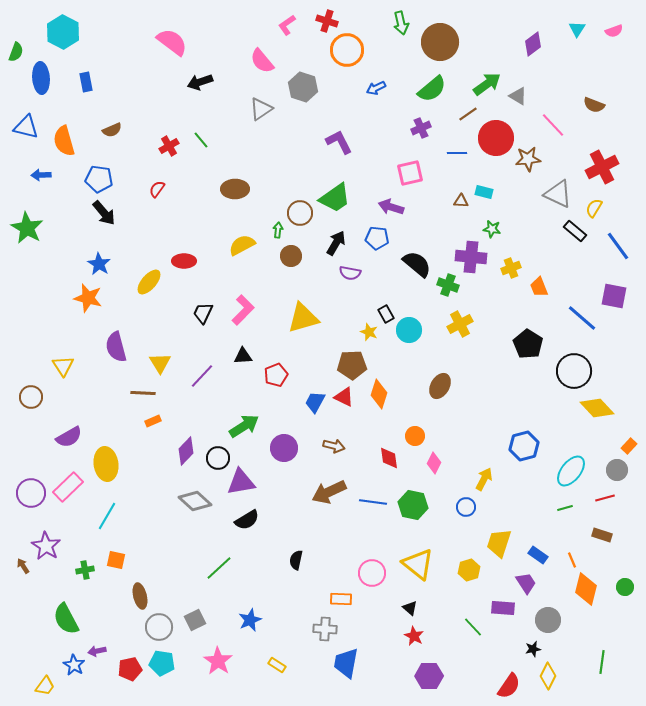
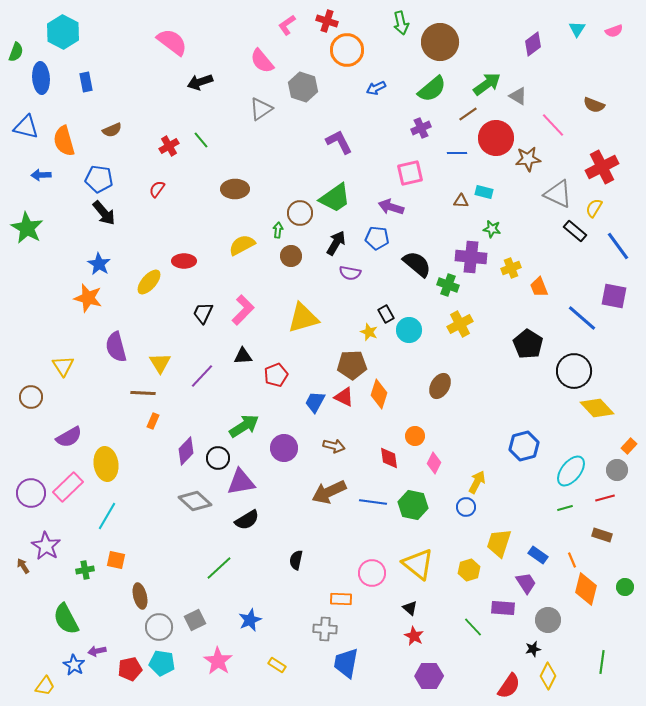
orange rectangle at (153, 421): rotated 42 degrees counterclockwise
yellow arrow at (484, 479): moved 7 px left, 3 px down
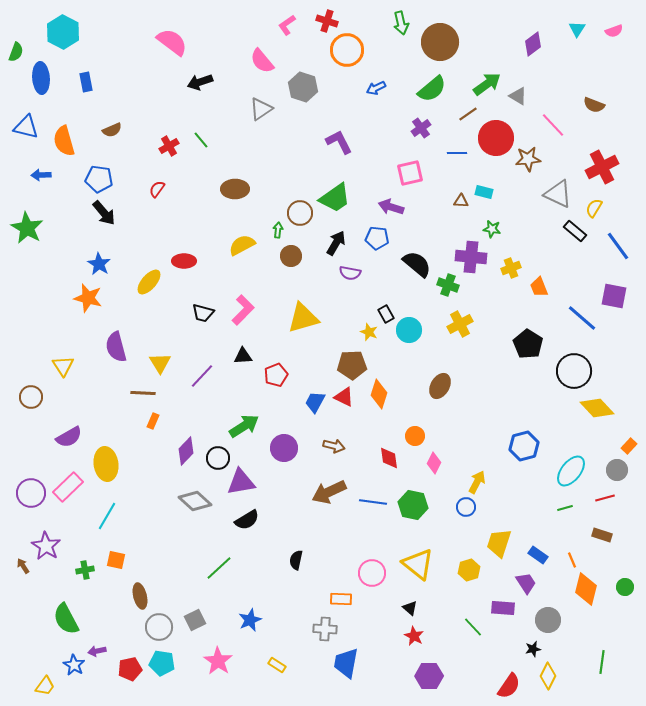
purple cross at (421, 128): rotated 12 degrees counterclockwise
black trapezoid at (203, 313): rotated 100 degrees counterclockwise
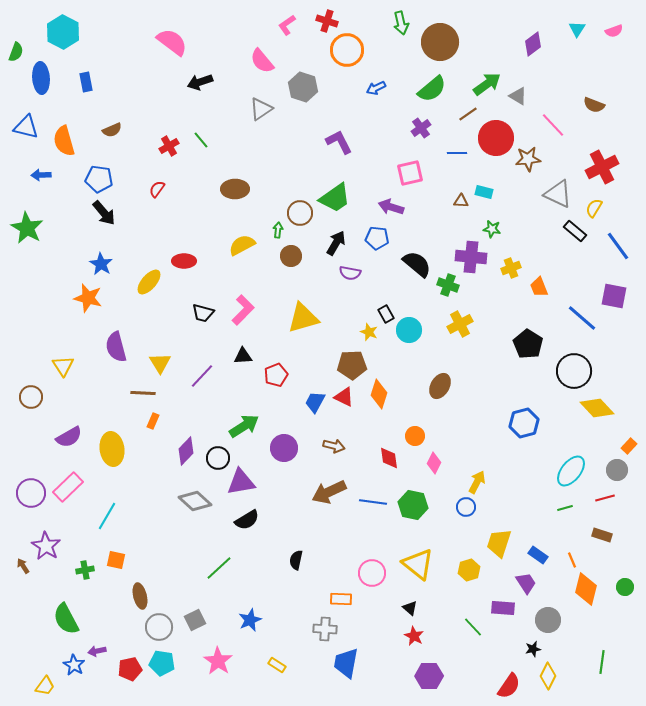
blue star at (99, 264): moved 2 px right
blue hexagon at (524, 446): moved 23 px up
yellow ellipse at (106, 464): moved 6 px right, 15 px up
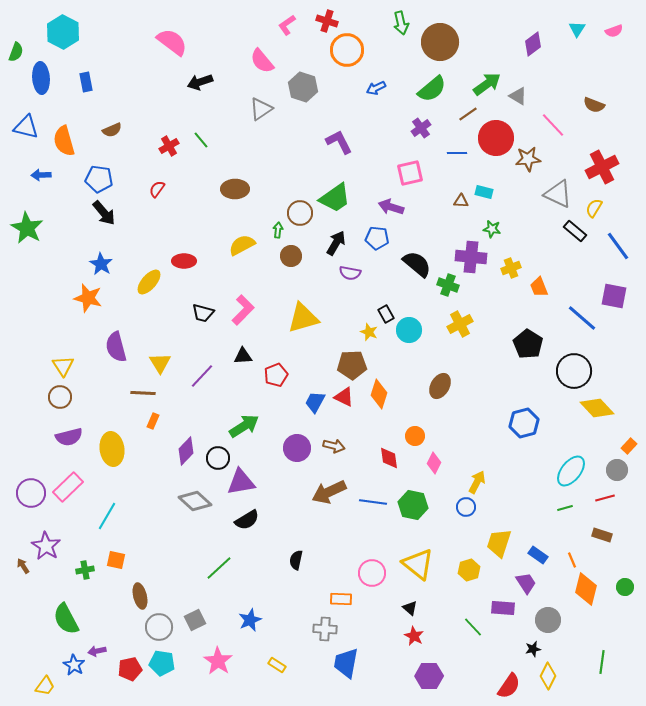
brown circle at (31, 397): moved 29 px right
purple semicircle at (69, 437): rotated 16 degrees clockwise
purple circle at (284, 448): moved 13 px right
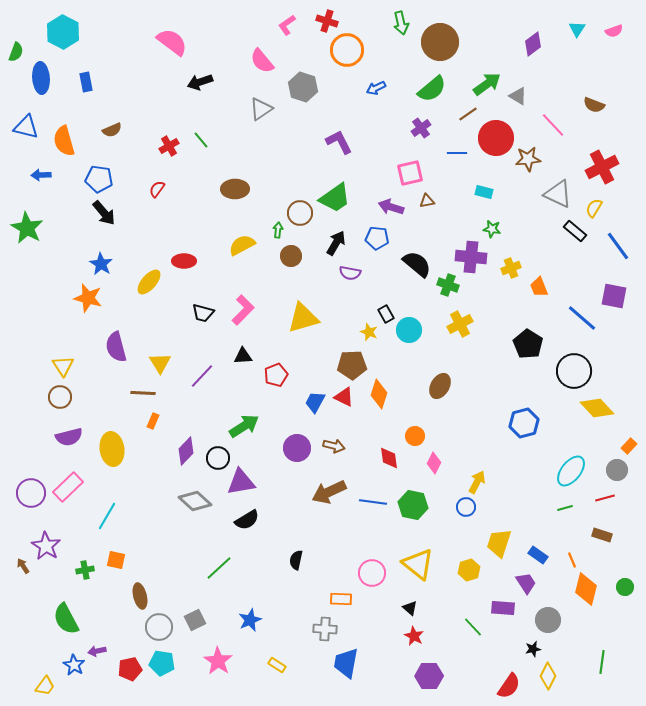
brown triangle at (461, 201): moved 34 px left; rotated 14 degrees counterclockwise
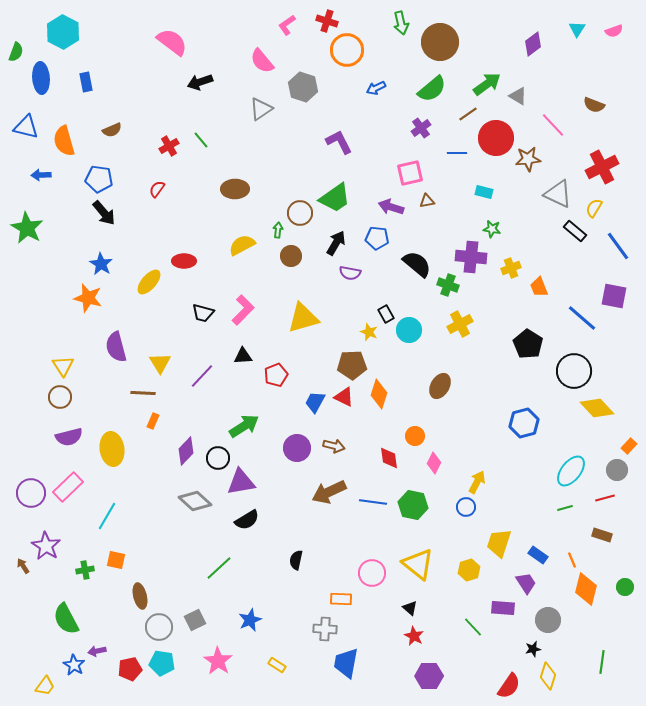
yellow diamond at (548, 676): rotated 8 degrees counterclockwise
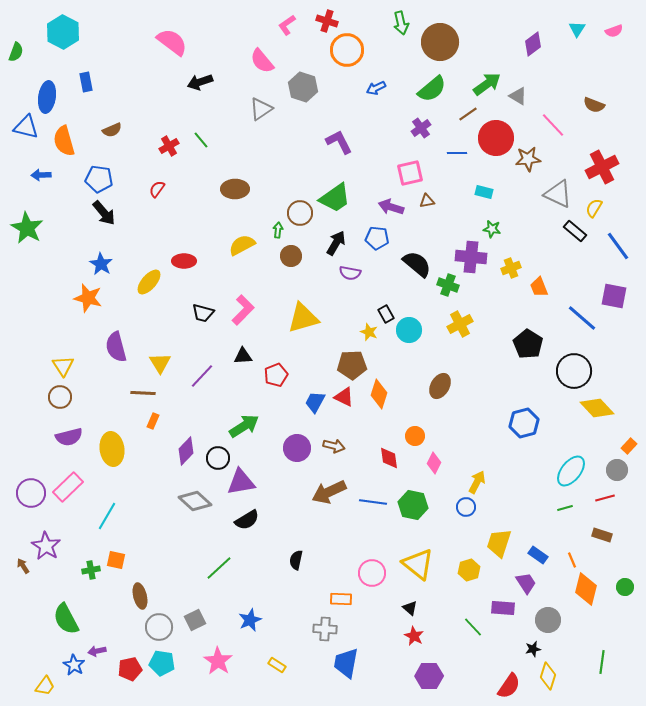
blue ellipse at (41, 78): moved 6 px right, 19 px down; rotated 12 degrees clockwise
green cross at (85, 570): moved 6 px right
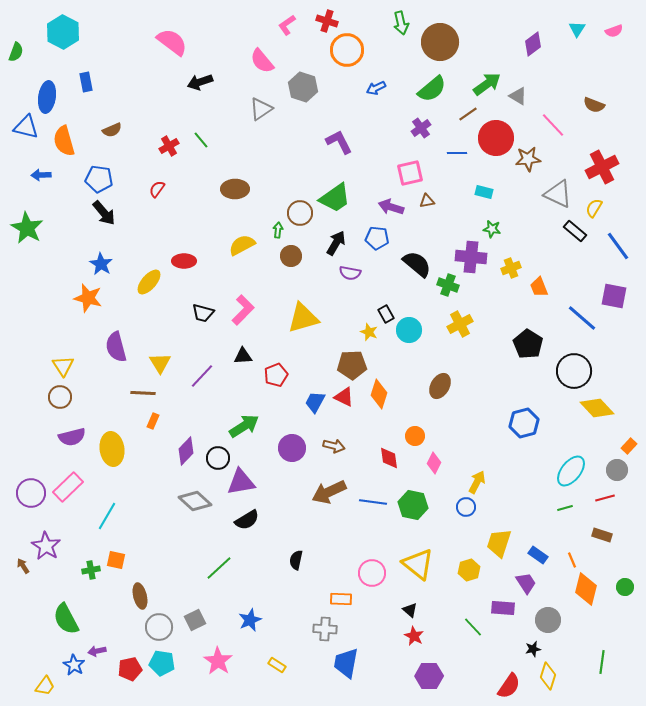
purple semicircle at (69, 437): moved 3 px right
purple circle at (297, 448): moved 5 px left
black triangle at (410, 608): moved 2 px down
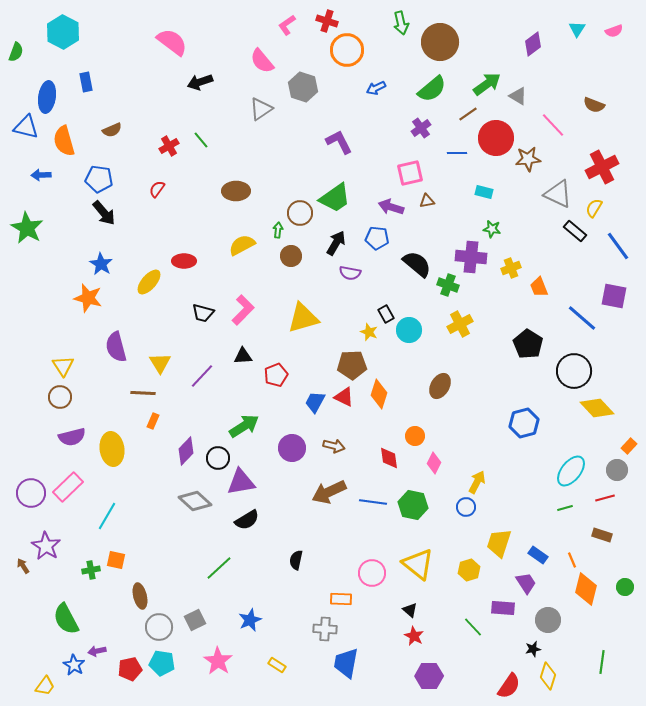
brown ellipse at (235, 189): moved 1 px right, 2 px down
